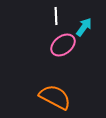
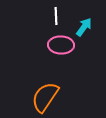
pink ellipse: moved 2 px left; rotated 40 degrees clockwise
orange semicircle: moved 10 px left; rotated 84 degrees counterclockwise
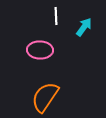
pink ellipse: moved 21 px left, 5 px down
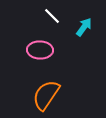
white line: moved 4 px left; rotated 42 degrees counterclockwise
orange semicircle: moved 1 px right, 2 px up
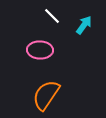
cyan arrow: moved 2 px up
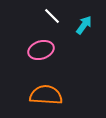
pink ellipse: moved 1 px right; rotated 20 degrees counterclockwise
orange semicircle: rotated 60 degrees clockwise
